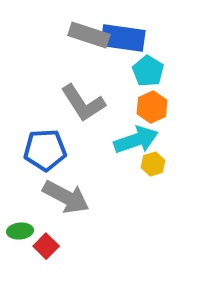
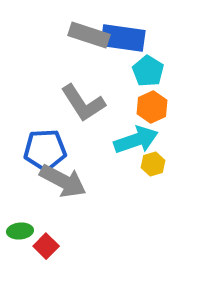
gray arrow: moved 3 px left, 16 px up
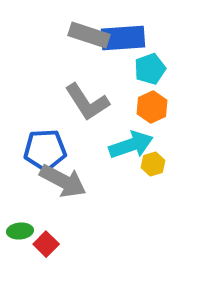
blue rectangle: rotated 12 degrees counterclockwise
cyan pentagon: moved 2 px right, 2 px up; rotated 20 degrees clockwise
gray L-shape: moved 4 px right, 1 px up
cyan arrow: moved 5 px left, 5 px down
red square: moved 2 px up
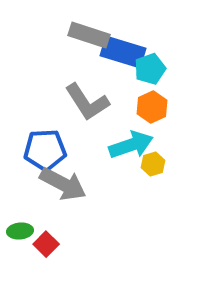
blue rectangle: moved 14 px down; rotated 21 degrees clockwise
gray arrow: moved 3 px down
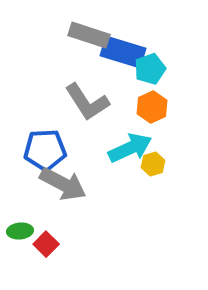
cyan arrow: moved 1 px left, 3 px down; rotated 6 degrees counterclockwise
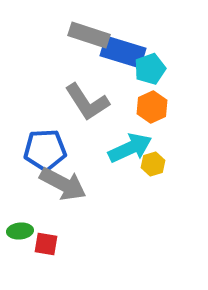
red square: rotated 35 degrees counterclockwise
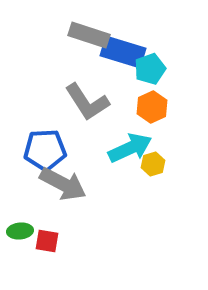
red square: moved 1 px right, 3 px up
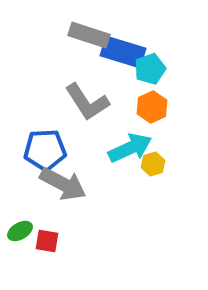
green ellipse: rotated 25 degrees counterclockwise
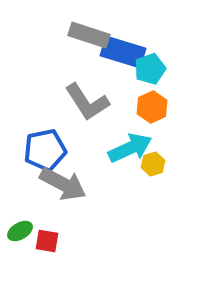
blue pentagon: rotated 9 degrees counterclockwise
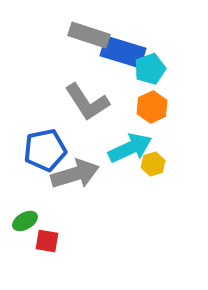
gray arrow: moved 12 px right, 10 px up; rotated 45 degrees counterclockwise
green ellipse: moved 5 px right, 10 px up
